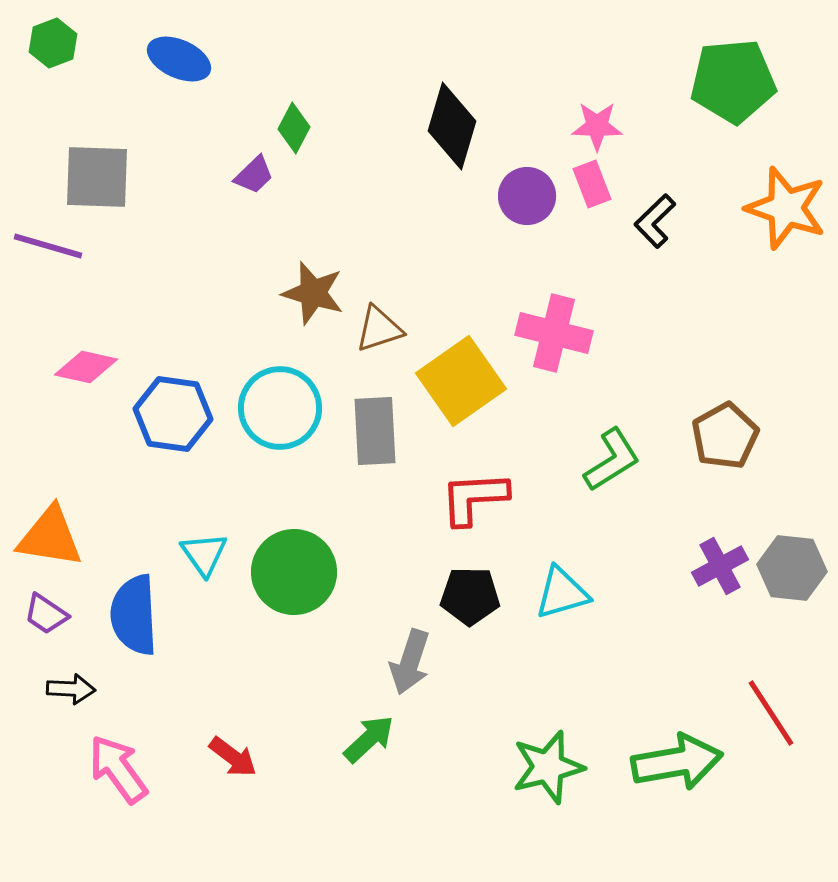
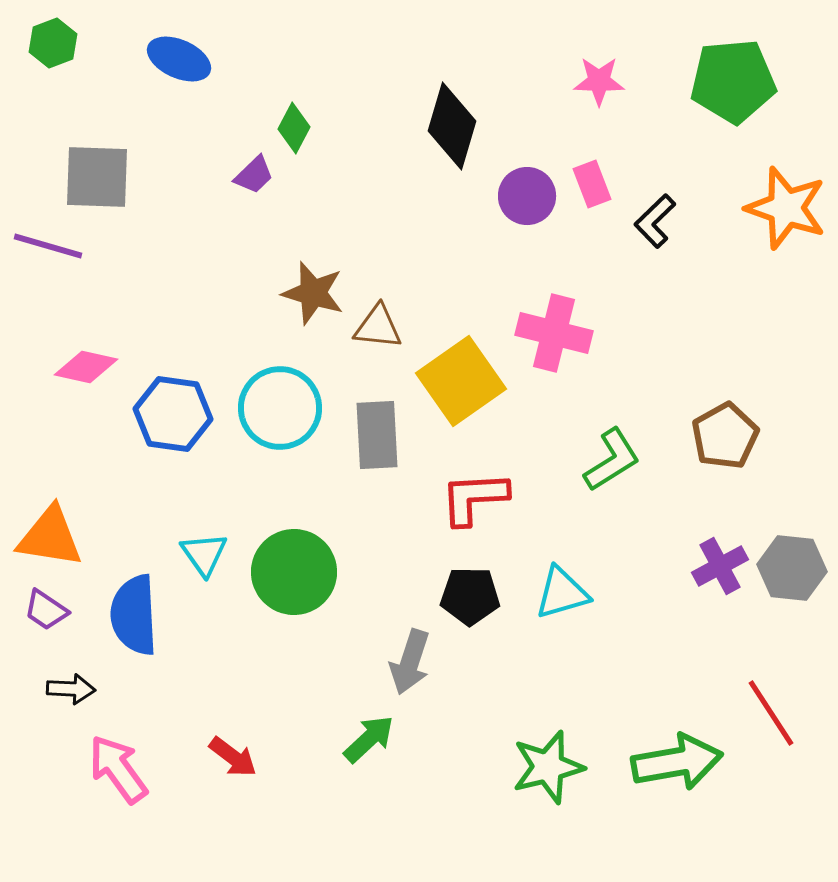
pink star at (597, 126): moved 2 px right, 45 px up
brown triangle at (379, 329): moved 1 px left, 2 px up; rotated 24 degrees clockwise
gray rectangle at (375, 431): moved 2 px right, 4 px down
purple trapezoid at (46, 614): moved 4 px up
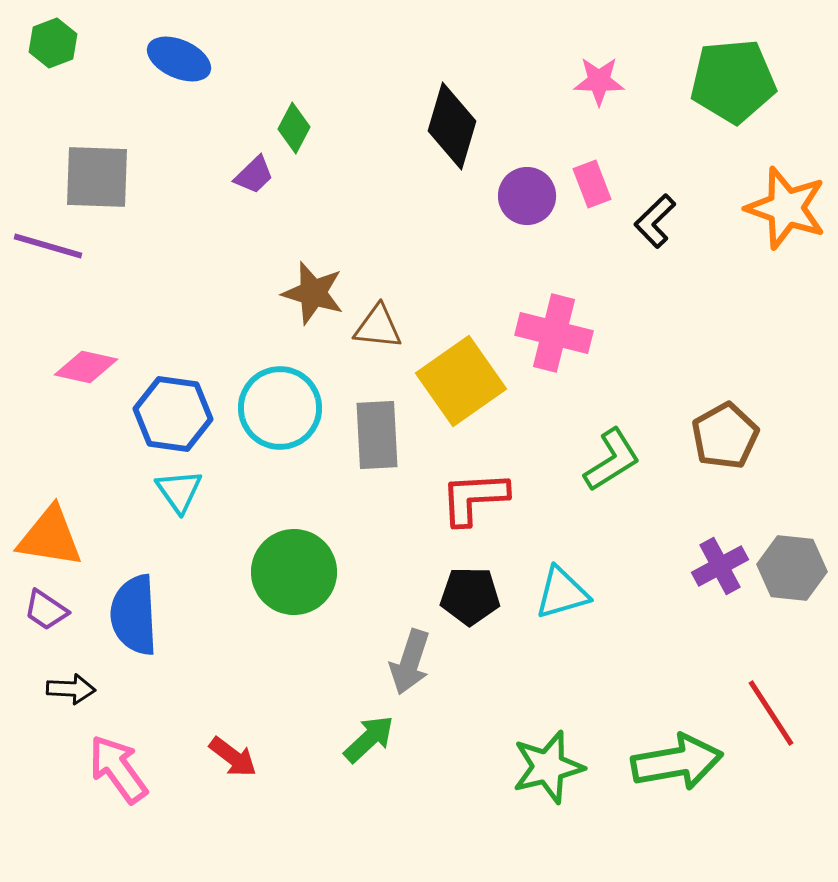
cyan triangle at (204, 554): moved 25 px left, 63 px up
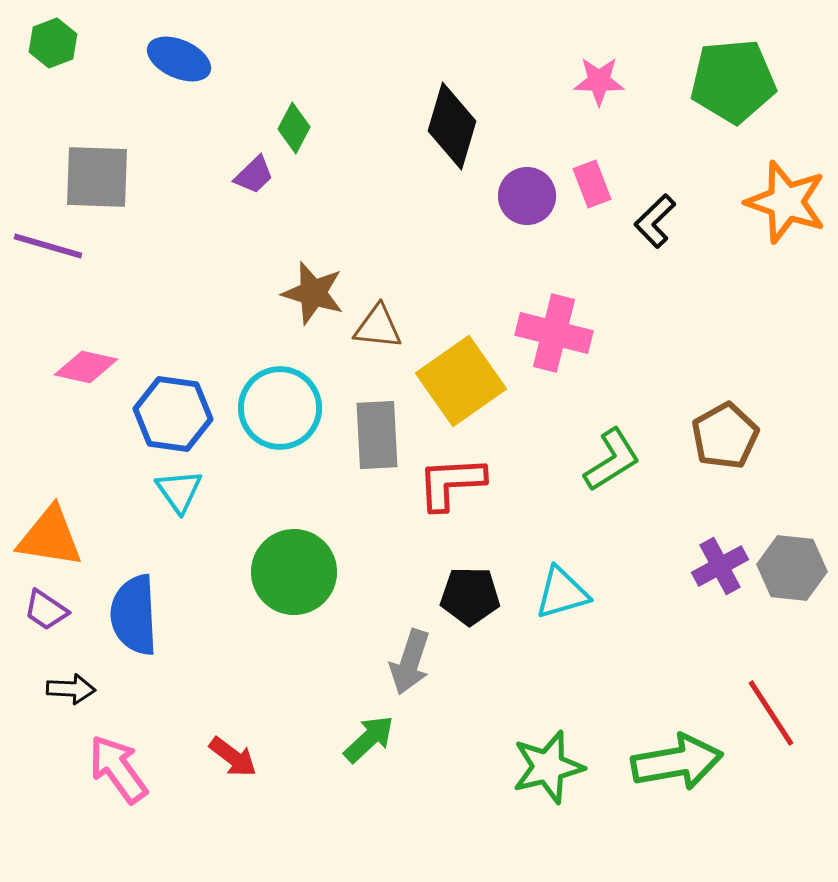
orange star at (786, 208): moved 6 px up
red L-shape at (474, 498): moved 23 px left, 15 px up
